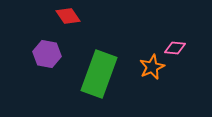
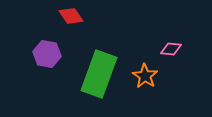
red diamond: moved 3 px right
pink diamond: moved 4 px left, 1 px down
orange star: moved 7 px left, 9 px down; rotated 15 degrees counterclockwise
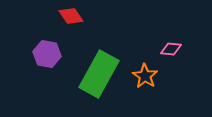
green rectangle: rotated 9 degrees clockwise
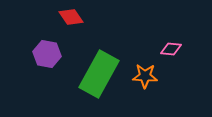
red diamond: moved 1 px down
orange star: rotated 30 degrees counterclockwise
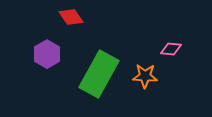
purple hexagon: rotated 20 degrees clockwise
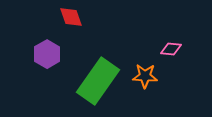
red diamond: rotated 15 degrees clockwise
green rectangle: moved 1 px left, 7 px down; rotated 6 degrees clockwise
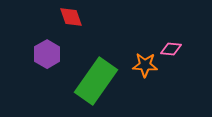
orange star: moved 11 px up
green rectangle: moved 2 px left
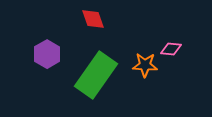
red diamond: moved 22 px right, 2 px down
green rectangle: moved 6 px up
